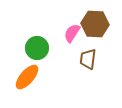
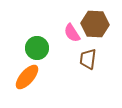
pink semicircle: rotated 66 degrees counterclockwise
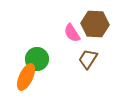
green circle: moved 11 px down
brown trapezoid: rotated 25 degrees clockwise
orange ellipse: moved 1 px left; rotated 16 degrees counterclockwise
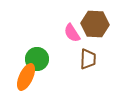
brown trapezoid: rotated 150 degrees clockwise
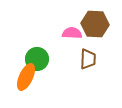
pink semicircle: rotated 126 degrees clockwise
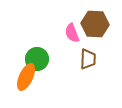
pink semicircle: rotated 114 degrees counterclockwise
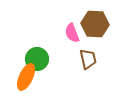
brown trapezoid: rotated 15 degrees counterclockwise
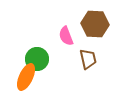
pink semicircle: moved 6 px left, 3 px down
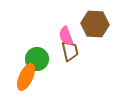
brown trapezoid: moved 18 px left, 8 px up
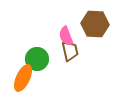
orange ellipse: moved 3 px left, 1 px down
